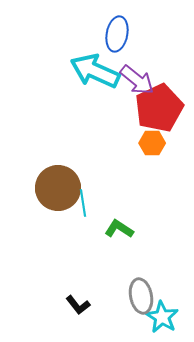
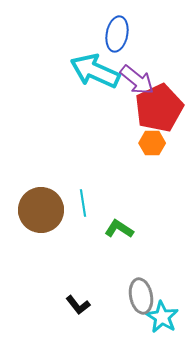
brown circle: moved 17 px left, 22 px down
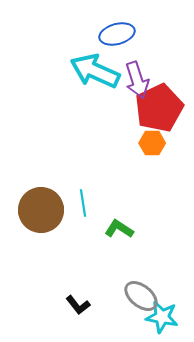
blue ellipse: rotated 64 degrees clockwise
purple arrow: rotated 33 degrees clockwise
gray ellipse: rotated 40 degrees counterclockwise
cyan star: rotated 20 degrees counterclockwise
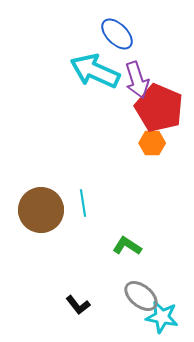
blue ellipse: rotated 60 degrees clockwise
red pentagon: rotated 24 degrees counterclockwise
green L-shape: moved 8 px right, 17 px down
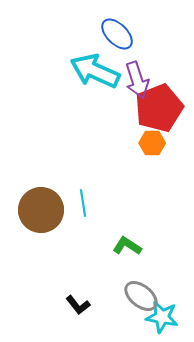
red pentagon: rotated 27 degrees clockwise
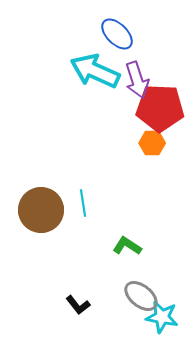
red pentagon: moved 1 px right; rotated 24 degrees clockwise
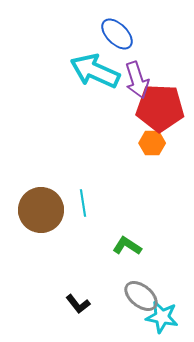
black L-shape: moved 1 px up
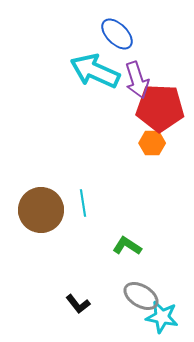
gray ellipse: rotated 8 degrees counterclockwise
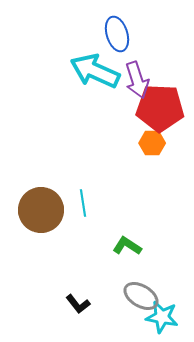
blue ellipse: rotated 28 degrees clockwise
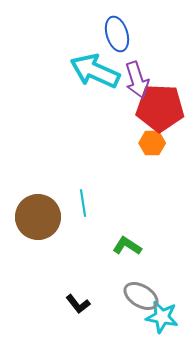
brown circle: moved 3 px left, 7 px down
